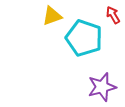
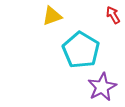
cyan pentagon: moved 3 px left, 12 px down; rotated 12 degrees clockwise
purple star: rotated 12 degrees counterclockwise
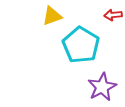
red arrow: rotated 66 degrees counterclockwise
cyan pentagon: moved 5 px up
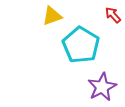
red arrow: rotated 54 degrees clockwise
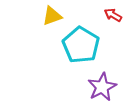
red arrow: rotated 18 degrees counterclockwise
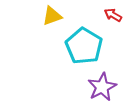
cyan pentagon: moved 3 px right, 1 px down
